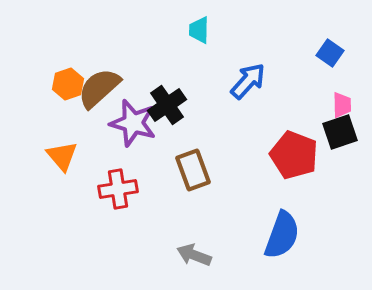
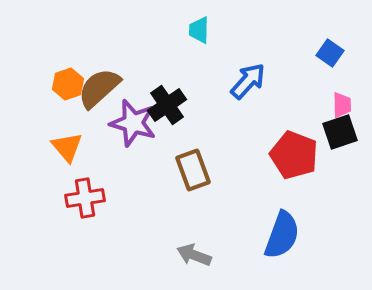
orange triangle: moved 5 px right, 9 px up
red cross: moved 33 px left, 9 px down
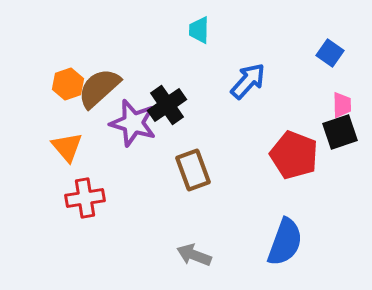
blue semicircle: moved 3 px right, 7 px down
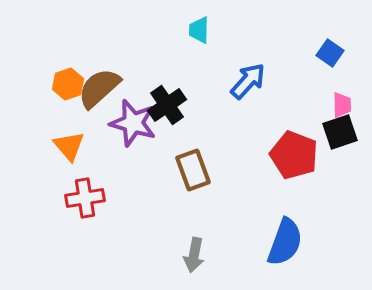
orange triangle: moved 2 px right, 1 px up
gray arrow: rotated 100 degrees counterclockwise
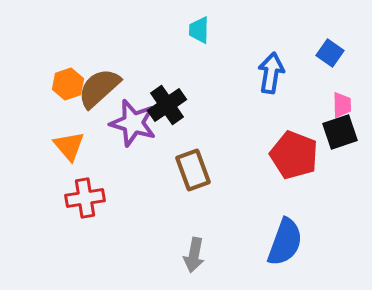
blue arrow: moved 23 px right, 8 px up; rotated 33 degrees counterclockwise
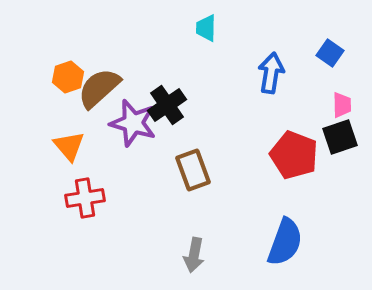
cyan trapezoid: moved 7 px right, 2 px up
orange hexagon: moved 7 px up
black square: moved 5 px down
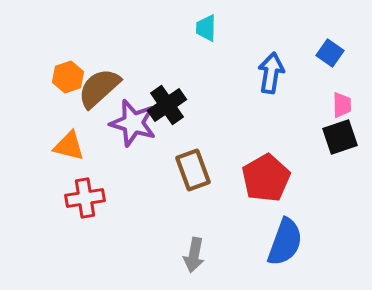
orange triangle: rotated 36 degrees counterclockwise
red pentagon: moved 28 px left, 23 px down; rotated 21 degrees clockwise
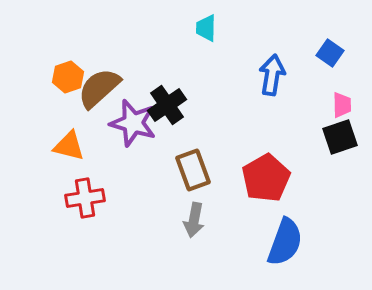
blue arrow: moved 1 px right, 2 px down
gray arrow: moved 35 px up
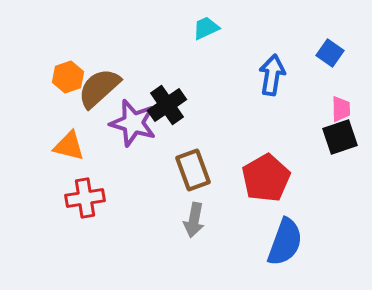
cyan trapezoid: rotated 64 degrees clockwise
pink trapezoid: moved 1 px left, 4 px down
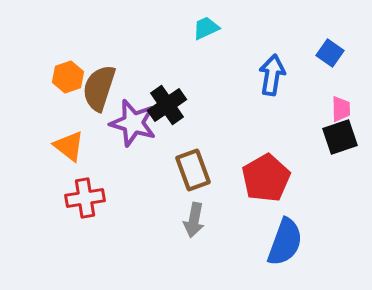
brown semicircle: rotated 30 degrees counterclockwise
orange triangle: rotated 24 degrees clockwise
